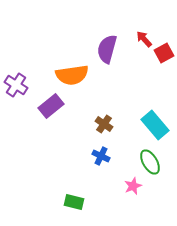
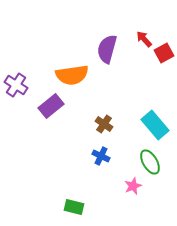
green rectangle: moved 5 px down
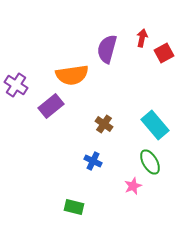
red arrow: moved 2 px left, 1 px up; rotated 54 degrees clockwise
blue cross: moved 8 px left, 5 px down
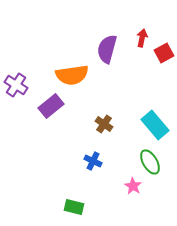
pink star: rotated 18 degrees counterclockwise
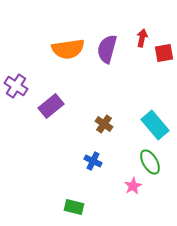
red square: rotated 18 degrees clockwise
orange semicircle: moved 4 px left, 26 px up
purple cross: moved 1 px down
pink star: rotated 12 degrees clockwise
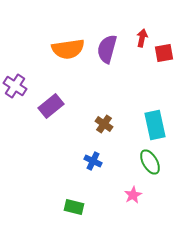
purple cross: moved 1 px left
cyan rectangle: rotated 28 degrees clockwise
pink star: moved 9 px down
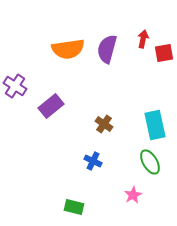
red arrow: moved 1 px right, 1 px down
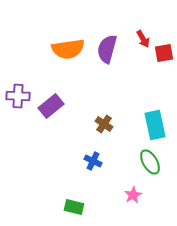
red arrow: rotated 138 degrees clockwise
purple cross: moved 3 px right, 10 px down; rotated 30 degrees counterclockwise
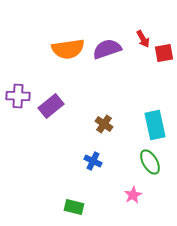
purple semicircle: rotated 56 degrees clockwise
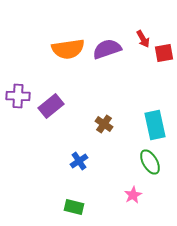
blue cross: moved 14 px left; rotated 30 degrees clockwise
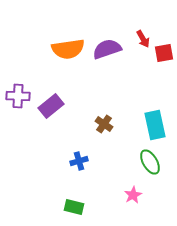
blue cross: rotated 18 degrees clockwise
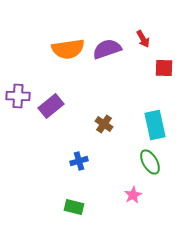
red square: moved 15 px down; rotated 12 degrees clockwise
